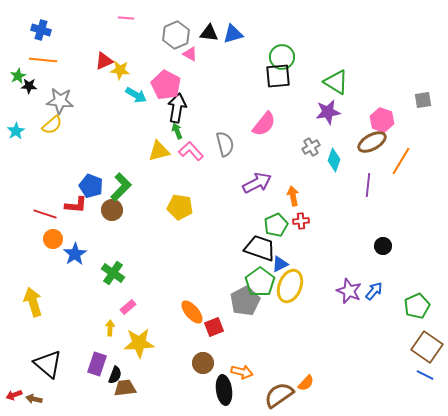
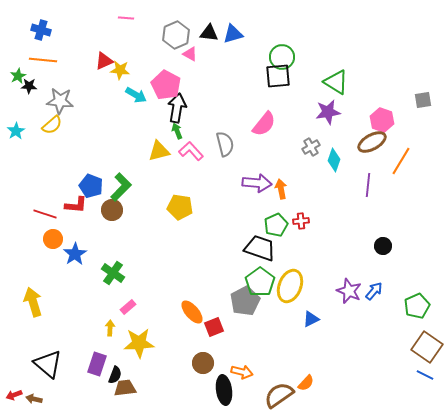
purple arrow at (257, 183): rotated 32 degrees clockwise
orange arrow at (293, 196): moved 12 px left, 7 px up
blue triangle at (280, 264): moved 31 px right, 55 px down
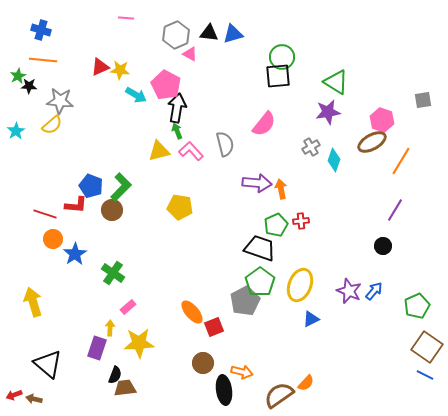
red triangle at (104, 61): moved 4 px left, 6 px down
purple line at (368, 185): moved 27 px right, 25 px down; rotated 25 degrees clockwise
yellow ellipse at (290, 286): moved 10 px right, 1 px up
purple rectangle at (97, 364): moved 16 px up
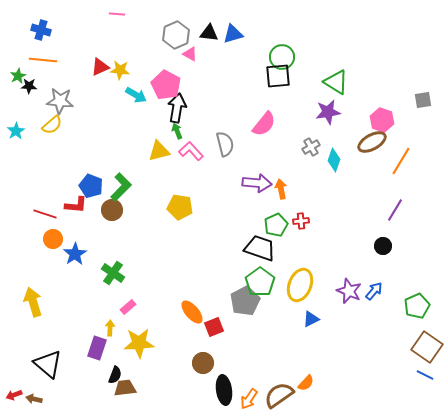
pink line at (126, 18): moved 9 px left, 4 px up
orange arrow at (242, 372): moved 7 px right, 27 px down; rotated 110 degrees clockwise
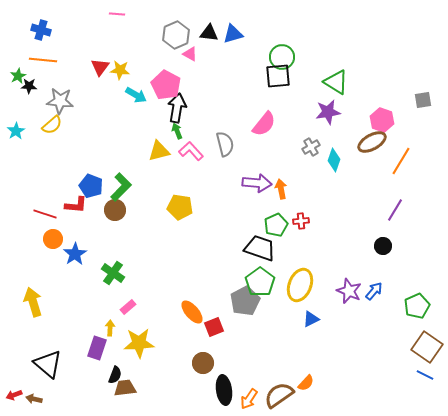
red triangle at (100, 67): rotated 30 degrees counterclockwise
brown circle at (112, 210): moved 3 px right
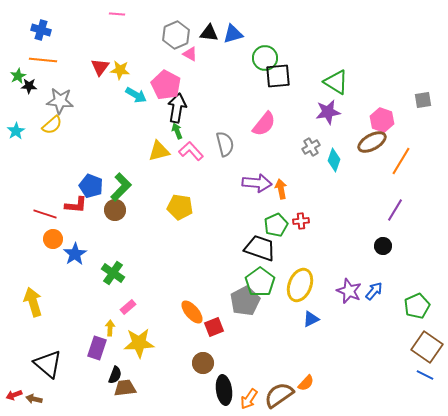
green circle at (282, 57): moved 17 px left, 1 px down
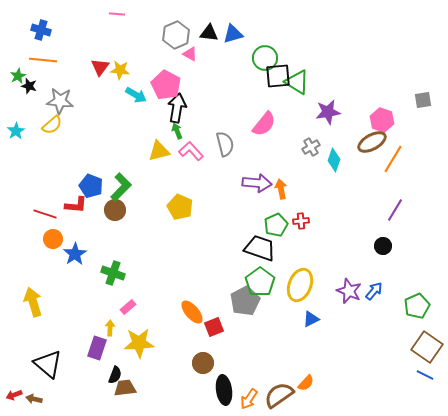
green triangle at (336, 82): moved 39 px left
black star at (29, 86): rotated 14 degrees clockwise
orange line at (401, 161): moved 8 px left, 2 px up
yellow pentagon at (180, 207): rotated 15 degrees clockwise
green cross at (113, 273): rotated 15 degrees counterclockwise
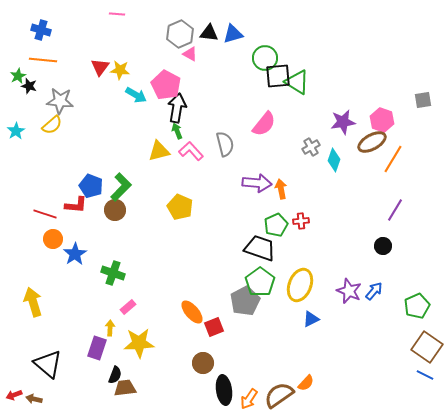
gray hexagon at (176, 35): moved 4 px right, 1 px up
purple star at (328, 112): moved 15 px right, 10 px down
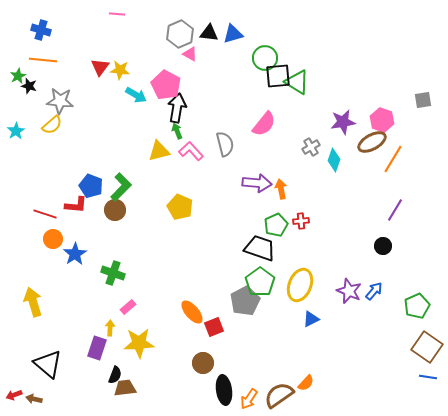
blue line at (425, 375): moved 3 px right, 2 px down; rotated 18 degrees counterclockwise
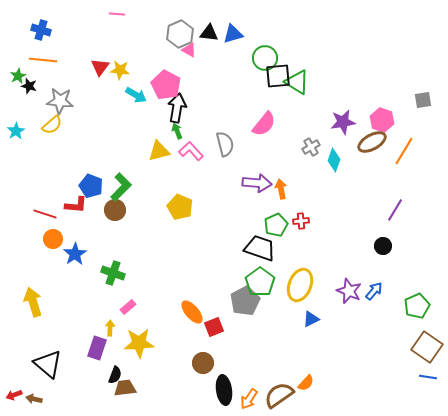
pink triangle at (190, 54): moved 1 px left, 4 px up
orange line at (393, 159): moved 11 px right, 8 px up
